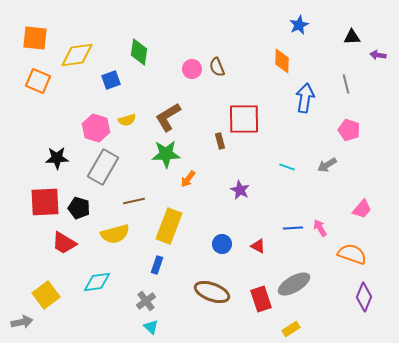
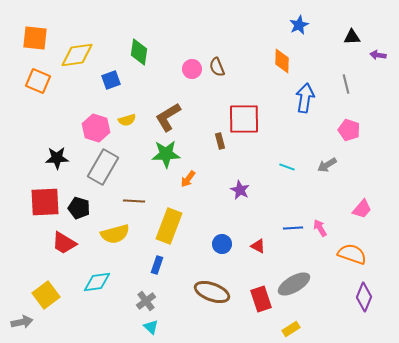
brown line at (134, 201): rotated 15 degrees clockwise
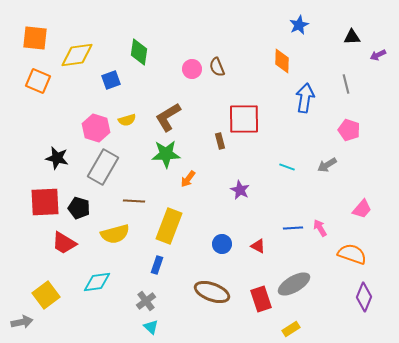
purple arrow at (378, 55): rotated 35 degrees counterclockwise
black star at (57, 158): rotated 15 degrees clockwise
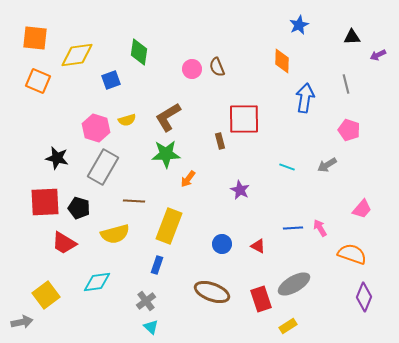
yellow rectangle at (291, 329): moved 3 px left, 3 px up
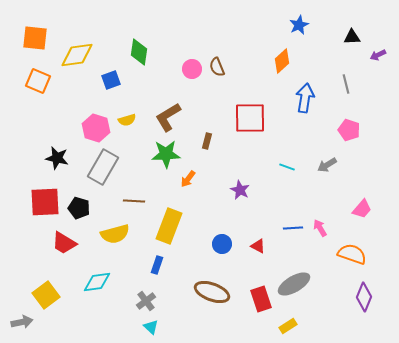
orange diamond at (282, 61): rotated 45 degrees clockwise
red square at (244, 119): moved 6 px right, 1 px up
brown rectangle at (220, 141): moved 13 px left; rotated 28 degrees clockwise
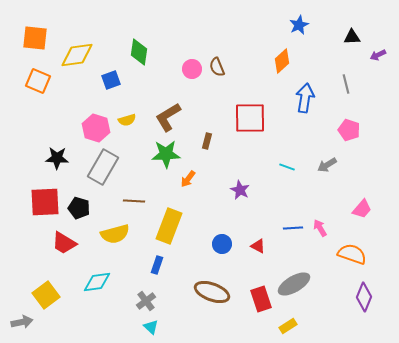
black star at (57, 158): rotated 10 degrees counterclockwise
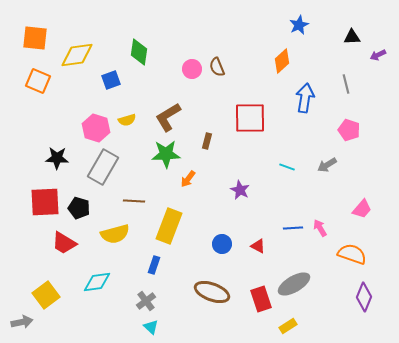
blue rectangle at (157, 265): moved 3 px left
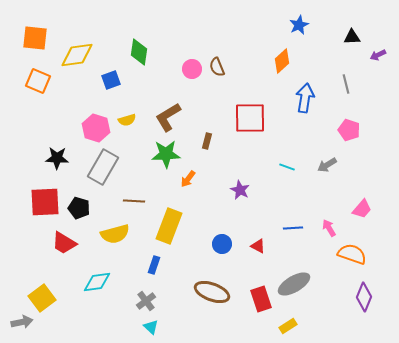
pink arrow at (320, 228): moved 9 px right
yellow square at (46, 295): moved 4 px left, 3 px down
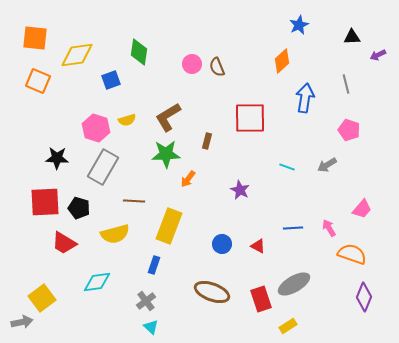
pink circle at (192, 69): moved 5 px up
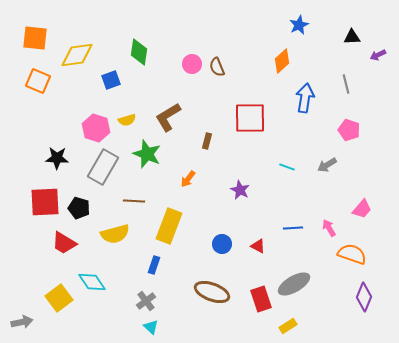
green star at (166, 154): moved 19 px left; rotated 24 degrees clockwise
cyan diamond at (97, 282): moved 5 px left; rotated 64 degrees clockwise
yellow square at (42, 298): moved 17 px right
